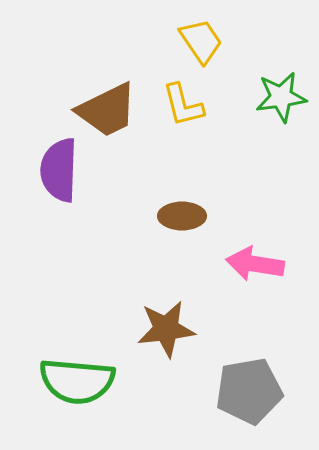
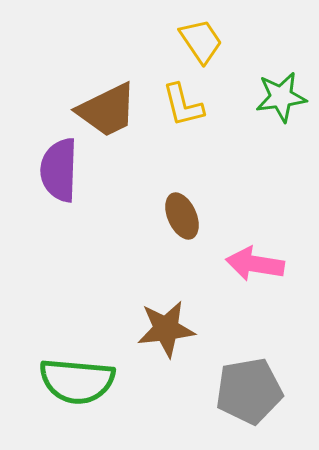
brown ellipse: rotated 66 degrees clockwise
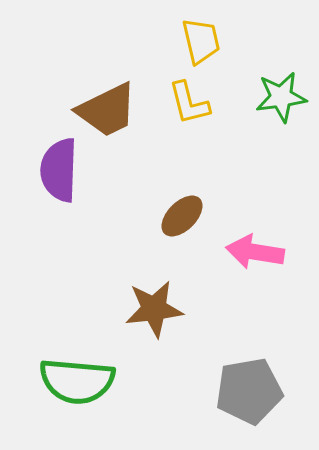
yellow trapezoid: rotated 21 degrees clockwise
yellow L-shape: moved 6 px right, 2 px up
brown ellipse: rotated 69 degrees clockwise
pink arrow: moved 12 px up
brown star: moved 12 px left, 20 px up
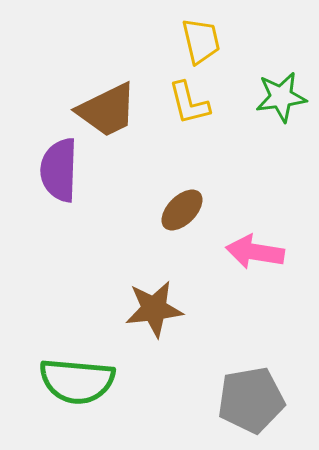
brown ellipse: moved 6 px up
gray pentagon: moved 2 px right, 9 px down
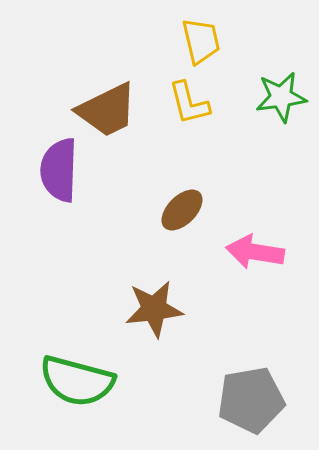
green semicircle: rotated 10 degrees clockwise
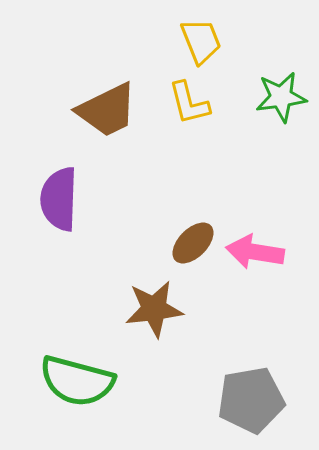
yellow trapezoid: rotated 9 degrees counterclockwise
purple semicircle: moved 29 px down
brown ellipse: moved 11 px right, 33 px down
